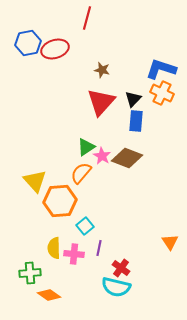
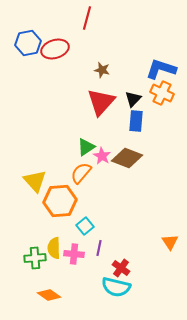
green cross: moved 5 px right, 15 px up
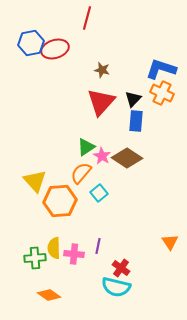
blue hexagon: moved 3 px right
brown diamond: rotated 12 degrees clockwise
cyan square: moved 14 px right, 33 px up
purple line: moved 1 px left, 2 px up
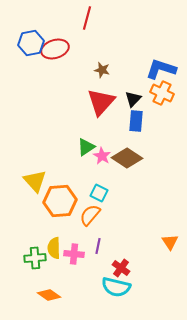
orange semicircle: moved 9 px right, 42 px down
cyan square: rotated 24 degrees counterclockwise
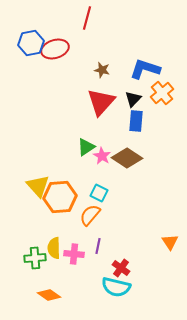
blue L-shape: moved 16 px left
orange cross: rotated 25 degrees clockwise
yellow triangle: moved 3 px right, 5 px down
orange hexagon: moved 4 px up
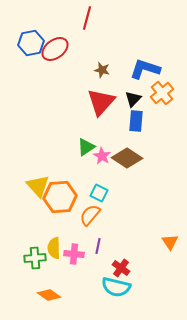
red ellipse: rotated 20 degrees counterclockwise
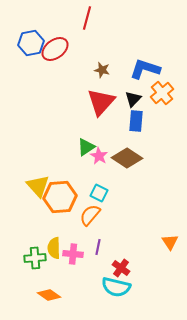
pink star: moved 3 px left
purple line: moved 1 px down
pink cross: moved 1 px left
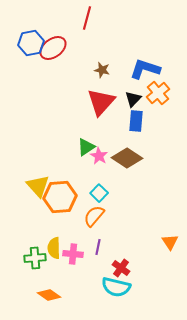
red ellipse: moved 2 px left, 1 px up
orange cross: moved 4 px left
cyan square: rotated 18 degrees clockwise
orange semicircle: moved 4 px right, 1 px down
